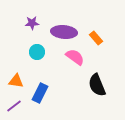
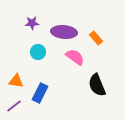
cyan circle: moved 1 px right
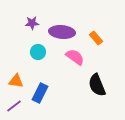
purple ellipse: moved 2 px left
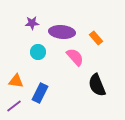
pink semicircle: rotated 12 degrees clockwise
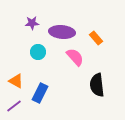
orange triangle: rotated 21 degrees clockwise
black semicircle: rotated 15 degrees clockwise
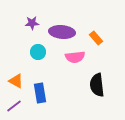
pink semicircle: rotated 126 degrees clockwise
blue rectangle: rotated 36 degrees counterclockwise
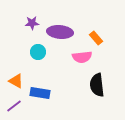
purple ellipse: moved 2 px left
pink semicircle: moved 7 px right
blue rectangle: rotated 72 degrees counterclockwise
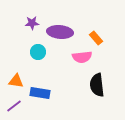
orange triangle: rotated 21 degrees counterclockwise
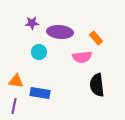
cyan circle: moved 1 px right
purple line: rotated 42 degrees counterclockwise
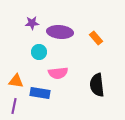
pink semicircle: moved 24 px left, 16 px down
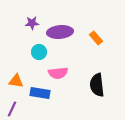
purple ellipse: rotated 10 degrees counterclockwise
purple line: moved 2 px left, 3 px down; rotated 14 degrees clockwise
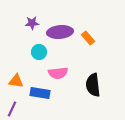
orange rectangle: moved 8 px left
black semicircle: moved 4 px left
